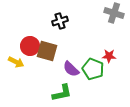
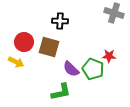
black cross: rotated 21 degrees clockwise
red circle: moved 6 px left, 4 px up
brown square: moved 2 px right, 4 px up
green L-shape: moved 1 px left, 1 px up
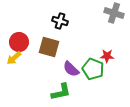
black cross: rotated 14 degrees clockwise
red circle: moved 5 px left
red star: moved 2 px left
yellow arrow: moved 2 px left, 4 px up; rotated 112 degrees clockwise
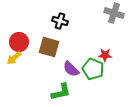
red star: moved 2 px left, 1 px up
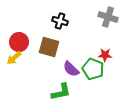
gray cross: moved 6 px left, 4 px down
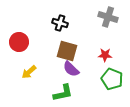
black cross: moved 2 px down
brown square: moved 18 px right, 4 px down
yellow arrow: moved 15 px right, 14 px down
green pentagon: moved 19 px right, 10 px down
green L-shape: moved 2 px right, 1 px down
